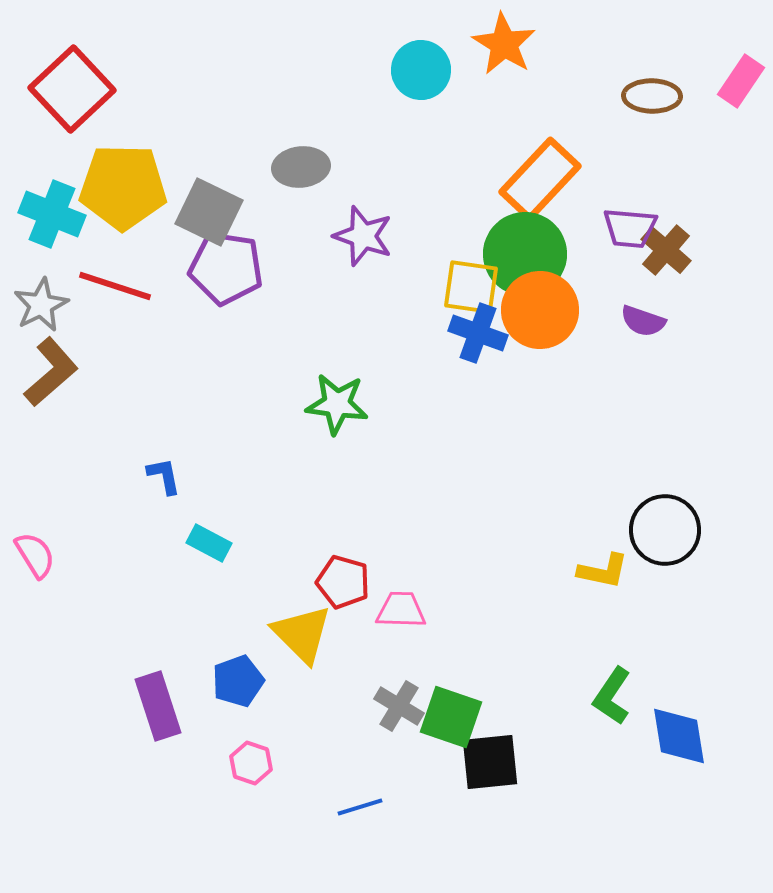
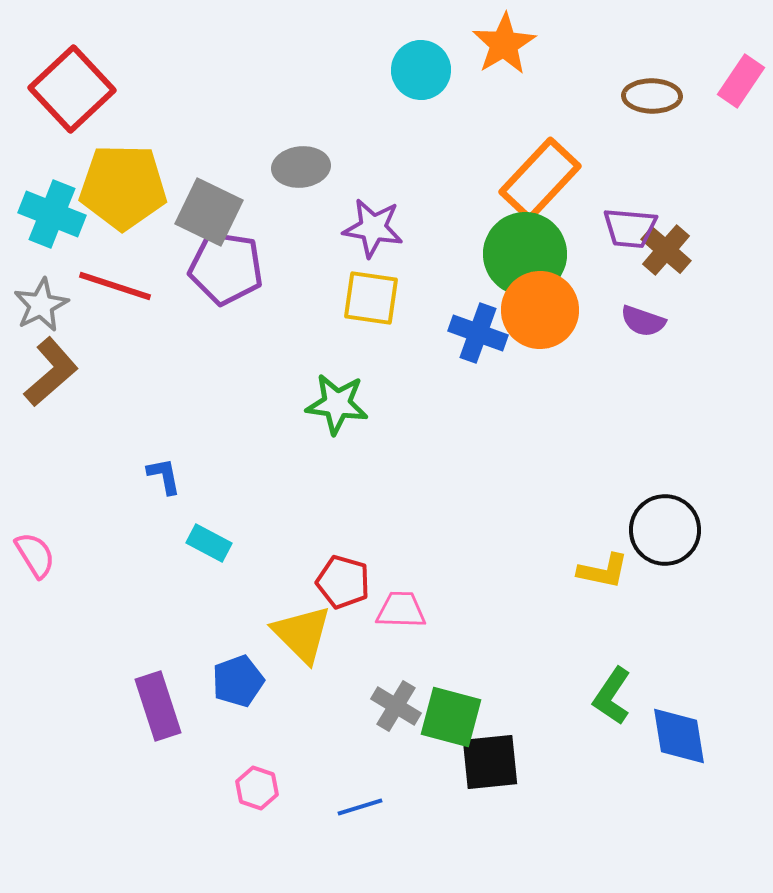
orange star: rotated 10 degrees clockwise
purple star: moved 10 px right, 8 px up; rotated 10 degrees counterclockwise
yellow square: moved 100 px left, 11 px down
gray cross: moved 3 px left
green square: rotated 4 degrees counterclockwise
pink hexagon: moved 6 px right, 25 px down
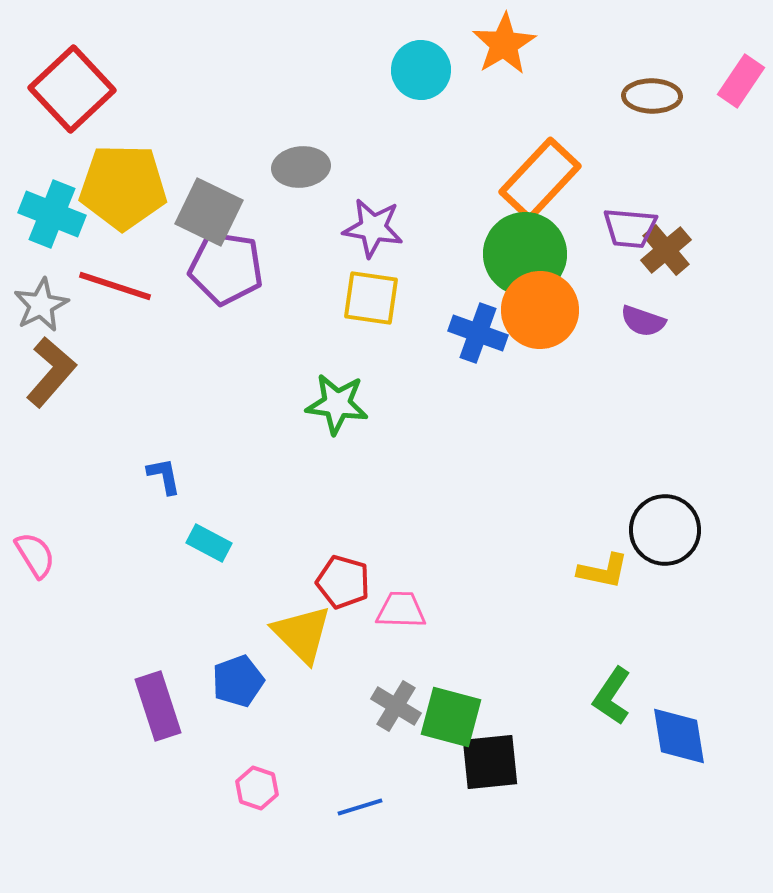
brown cross: rotated 9 degrees clockwise
brown L-shape: rotated 8 degrees counterclockwise
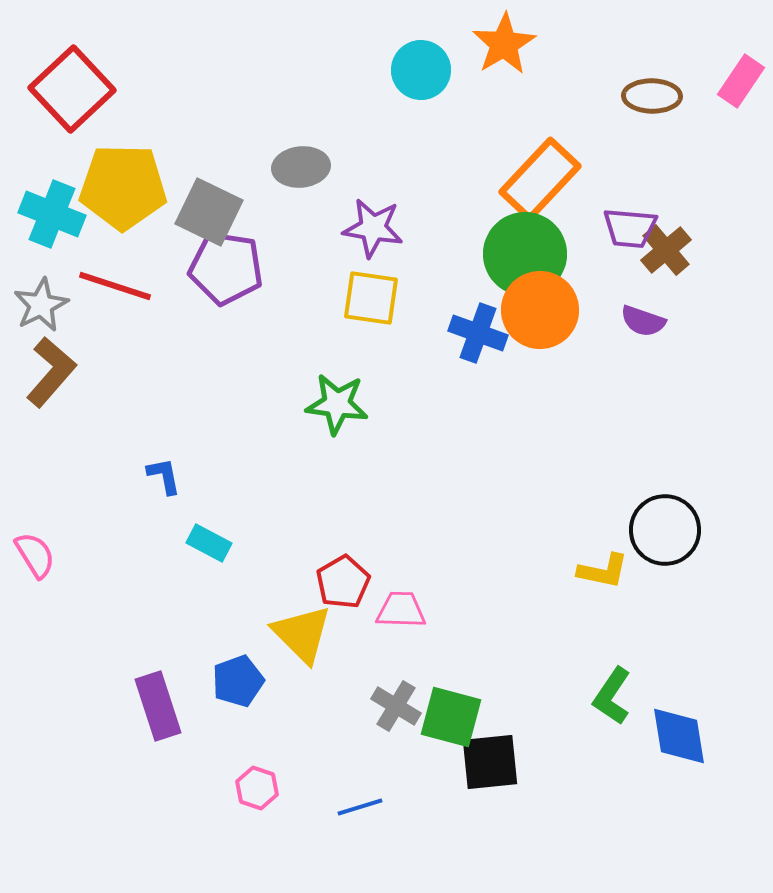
red pentagon: rotated 26 degrees clockwise
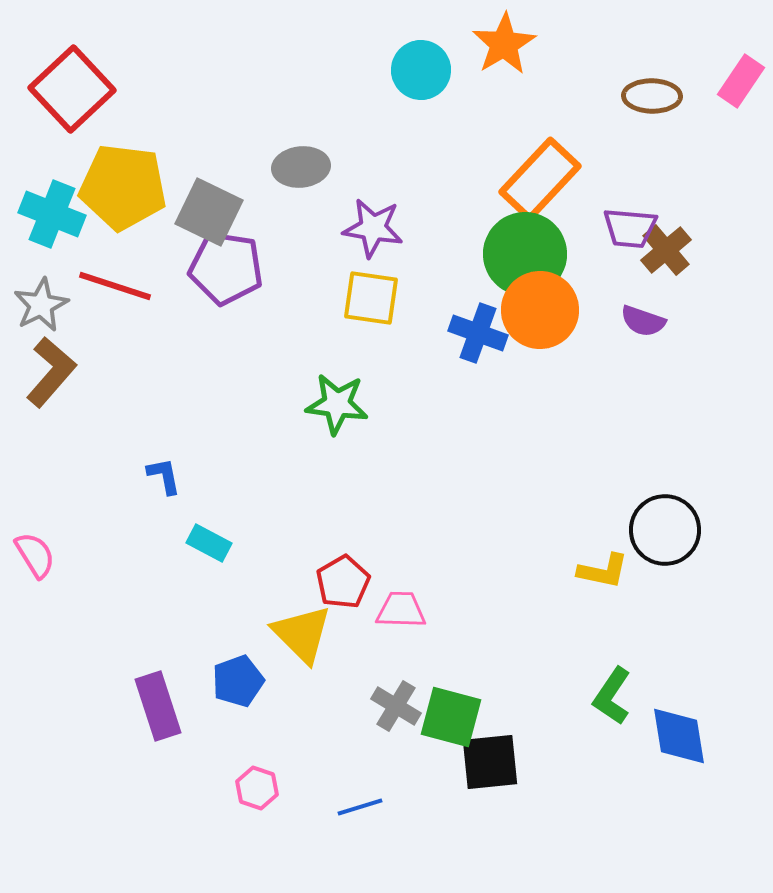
yellow pentagon: rotated 6 degrees clockwise
